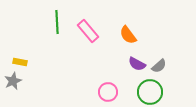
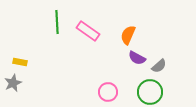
pink rectangle: rotated 15 degrees counterclockwise
orange semicircle: rotated 60 degrees clockwise
purple semicircle: moved 6 px up
gray star: moved 2 px down
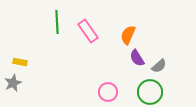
pink rectangle: rotated 20 degrees clockwise
purple semicircle: rotated 30 degrees clockwise
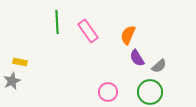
gray star: moved 1 px left, 2 px up
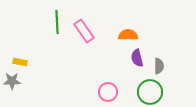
pink rectangle: moved 4 px left
orange semicircle: rotated 66 degrees clockwise
purple semicircle: rotated 18 degrees clockwise
gray semicircle: rotated 49 degrees counterclockwise
gray star: rotated 24 degrees clockwise
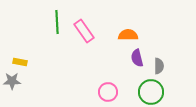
green circle: moved 1 px right
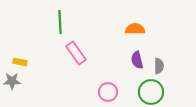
green line: moved 3 px right
pink rectangle: moved 8 px left, 22 px down
orange semicircle: moved 7 px right, 6 px up
purple semicircle: moved 2 px down
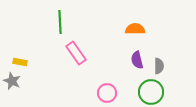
gray star: rotated 24 degrees clockwise
pink circle: moved 1 px left, 1 px down
